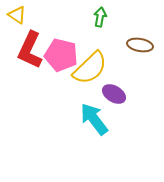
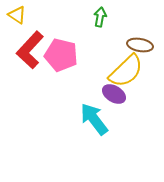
red L-shape: rotated 18 degrees clockwise
yellow semicircle: moved 36 px right, 3 px down
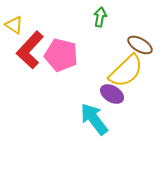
yellow triangle: moved 3 px left, 10 px down
brown ellipse: rotated 20 degrees clockwise
purple ellipse: moved 2 px left
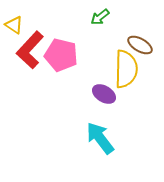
green arrow: rotated 138 degrees counterclockwise
yellow semicircle: moved 2 px up; rotated 45 degrees counterclockwise
purple ellipse: moved 8 px left
cyan arrow: moved 6 px right, 19 px down
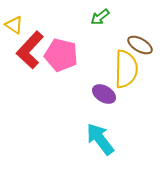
cyan arrow: moved 1 px down
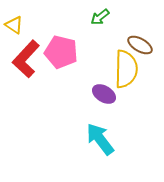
red L-shape: moved 4 px left, 9 px down
pink pentagon: moved 3 px up
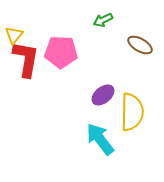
green arrow: moved 3 px right, 3 px down; rotated 12 degrees clockwise
yellow triangle: moved 10 px down; rotated 36 degrees clockwise
pink pentagon: rotated 12 degrees counterclockwise
red L-shape: rotated 147 degrees clockwise
yellow semicircle: moved 6 px right, 43 px down
purple ellipse: moved 1 px left, 1 px down; rotated 70 degrees counterclockwise
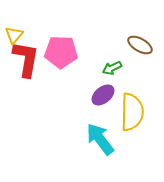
green arrow: moved 9 px right, 48 px down
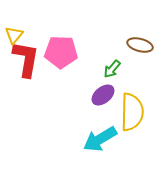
brown ellipse: rotated 15 degrees counterclockwise
green arrow: moved 1 px down; rotated 24 degrees counterclockwise
cyan arrow: rotated 84 degrees counterclockwise
